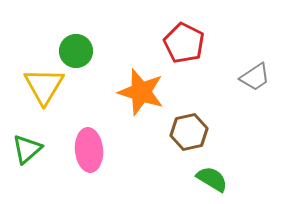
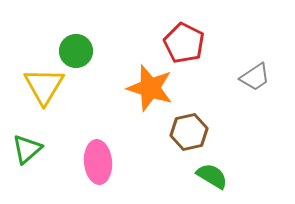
orange star: moved 9 px right, 4 px up
pink ellipse: moved 9 px right, 12 px down
green semicircle: moved 3 px up
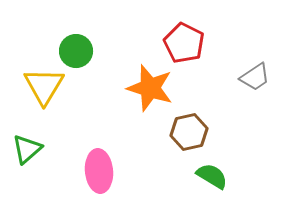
pink ellipse: moved 1 px right, 9 px down
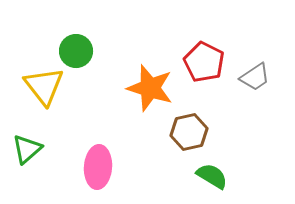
red pentagon: moved 20 px right, 19 px down
yellow triangle: rotated 9 degrees counterclockwise
pink ellipse: moved 1 px left, 4 px up; rotated 9 degrees clockwise
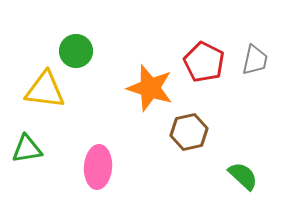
gray trapezoid: moved 17 px up; rotated 44 degrees counterclockwise
yellow triangle: moved 1 px right, 4 px down; rotated 45 degrees counterclockwise
green triangle: rotated 32 degrees clockwise
green semicircle: moved 31 px right; rotated 12 degrees clockwise
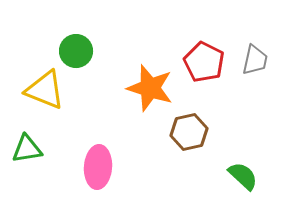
yellow triangle: rotated 15 degrees clockwise
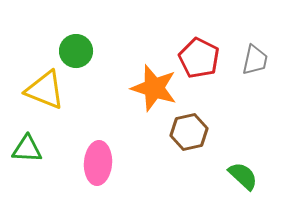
red pentagon: moved 5 px left, 4 px up
orange star: moved 4 px right
green triangle: rotated 12 degrees clockwise
pink ellipse: moved 4 px up
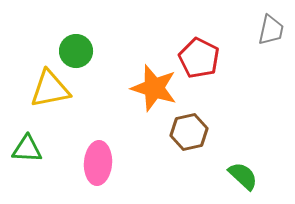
gray trapezoid: moved 16 px right, 30 px up
yellow triangle: moved 5 px right, 1 px up; rotated 33 degrees counterclockwise
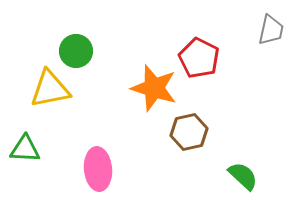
green triangle: moved 2 px left
pink ellipse: moved 6 px down; rotated 9 degrees counterclockwise
